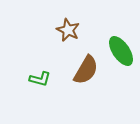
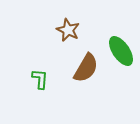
brown semicircle: moved 2 px up
green L-shape: rotated 100 degrees counterclockwise
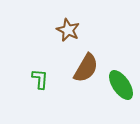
green ellipse: moved 34 px down
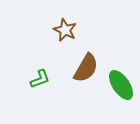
brown star: moved 3 px left
green L-shape: rotated 65 degrees clockwise
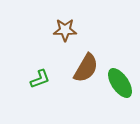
brown star: rotated 25 degrees counterclockwise
green ellipse: moved 1 px left, 2 px up
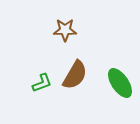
brown semicircle: moved 11 px left, 7 px down
green L-shape: moved 2 px right, 4 px down
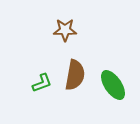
brown semicircle: rotated 20 degrees counterclockwise
green ellipse: moved 7 px left, 2 px down
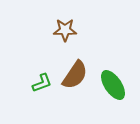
brown semicircle: rotated 24 degrees clockwise
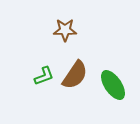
green L-shape: moved 2 px right, 7 px up
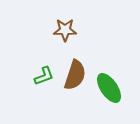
brown semicircle: rotated 16 degrees counterclockwise
green ellipse: moved 4 px left, 3 px down
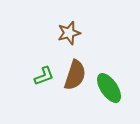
brown star: moved 4 px right, 3 px down; rotated 15 degrees counterclockwise
